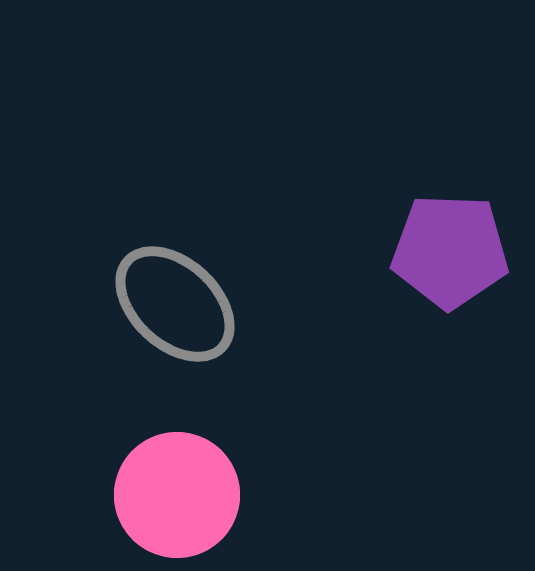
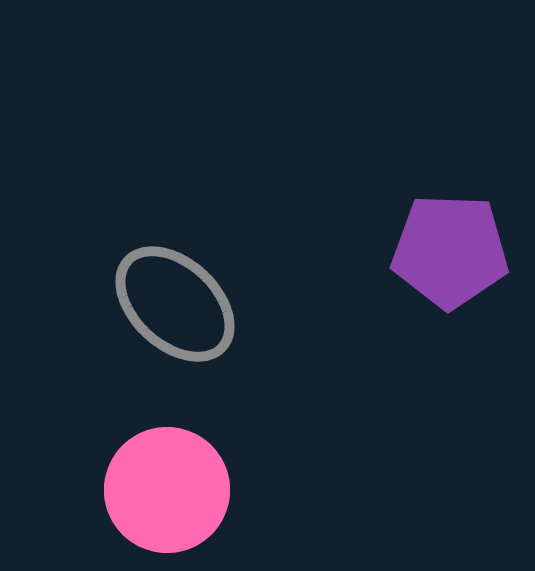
pink circle: moved 10 px left, 5 px up
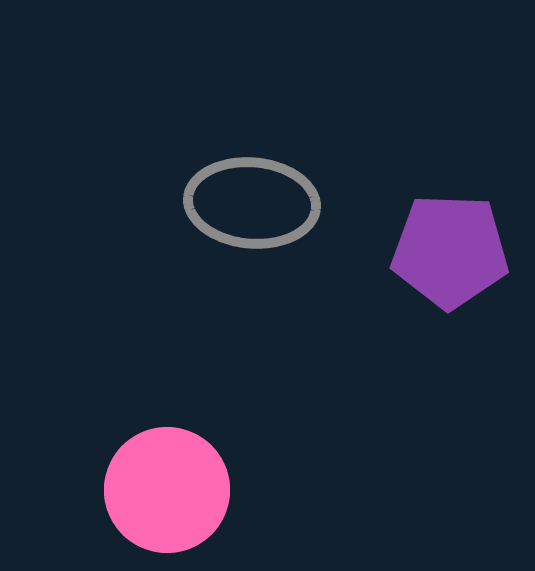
gray ellipse: moved 77 px right, 101 px up; rotated 38 degrees counterclockwise
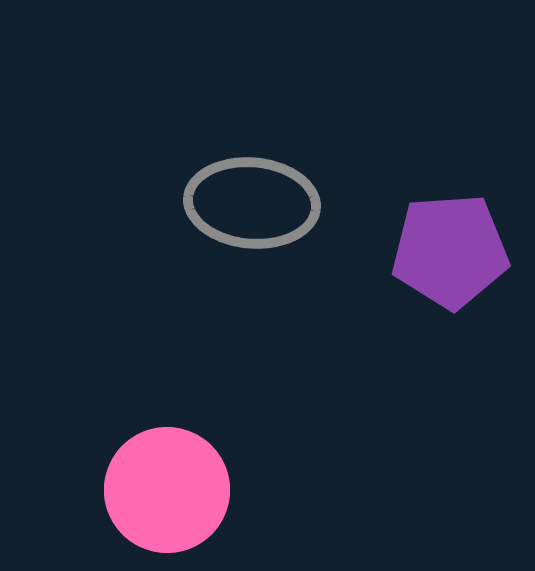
purple pentagon: rotated 6 degrees counterclockwise
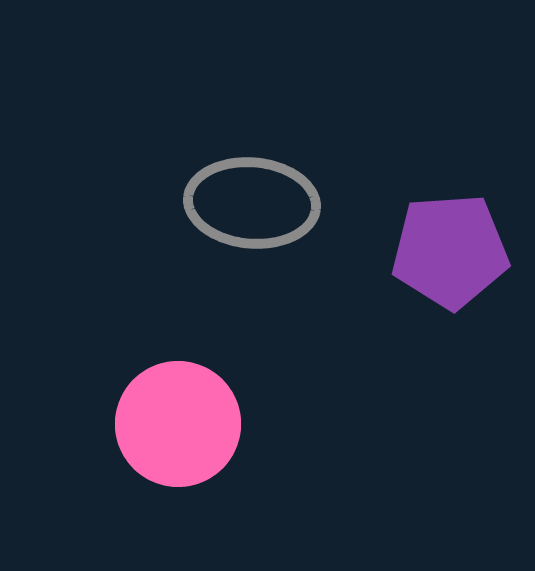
pink circle: moved 11 px right, 66 px up
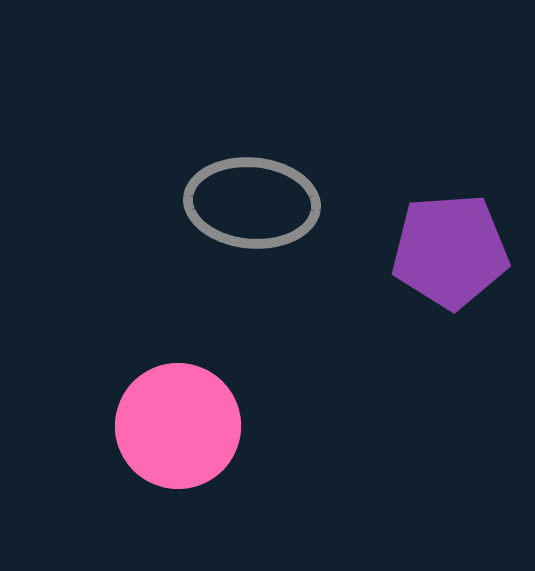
pink circle: moved 2 px down
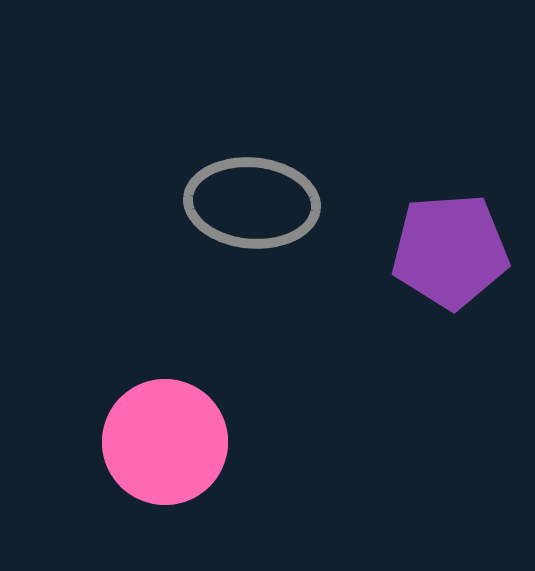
pink circle: moved 13 px left, 16 px down
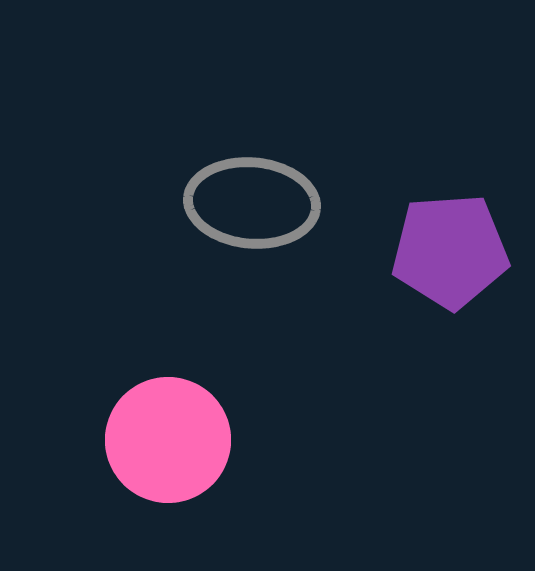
pink circle: moved 3 px right, 2 px up
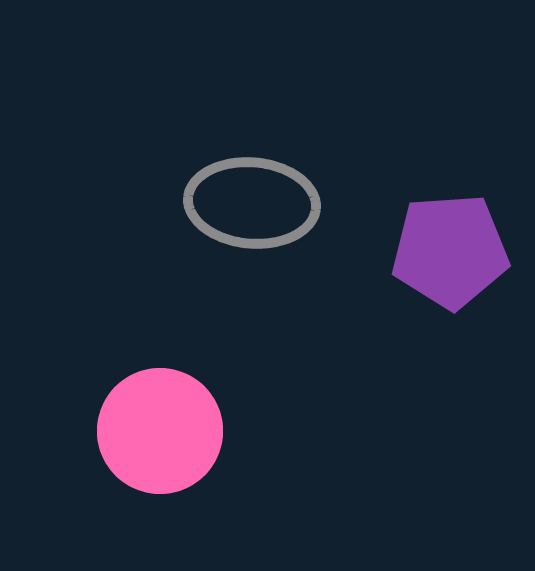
pink circle: moved 8 px left, 9 px up
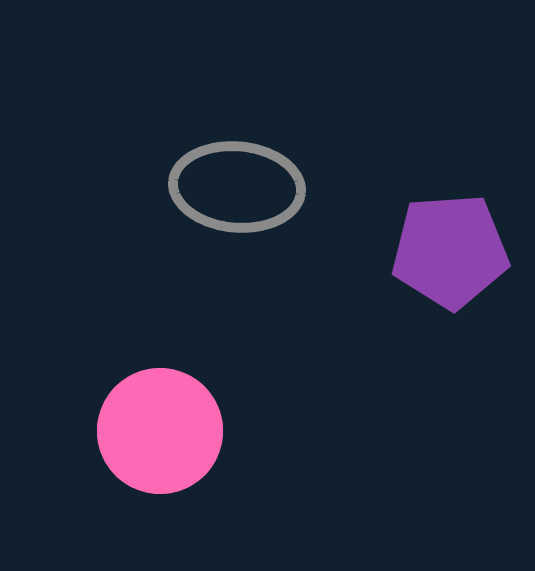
gray ellipse: moved 15 px left, 16 px up
